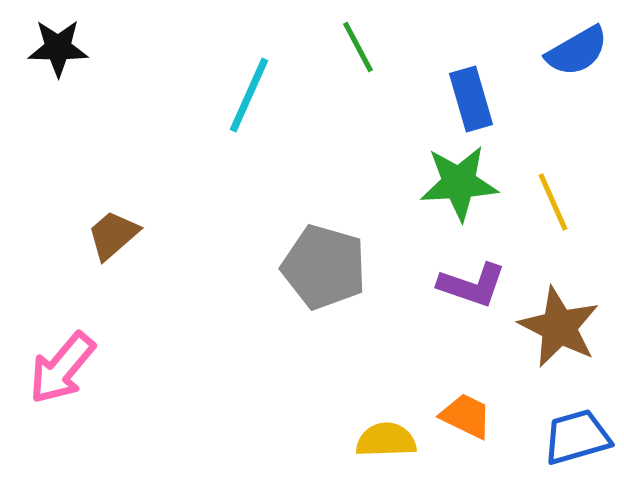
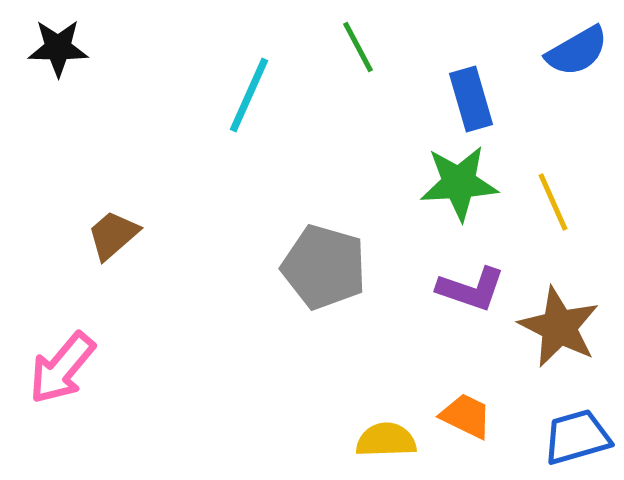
purple L-shape: moved 1 px left, 4 px down
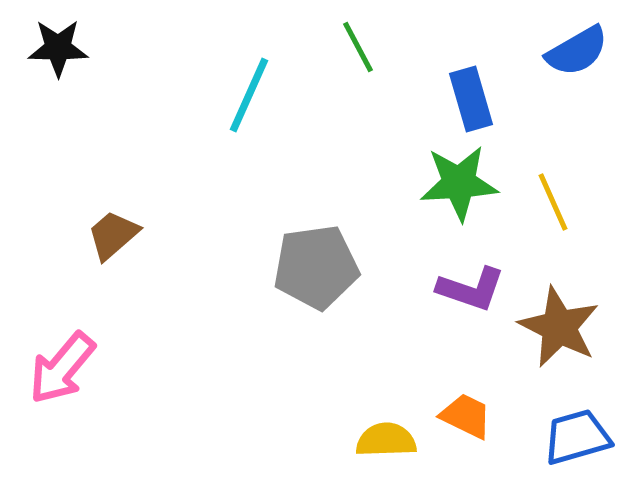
gray pentagon: moved 8 px left; rotated 24 degrees counterclockwise
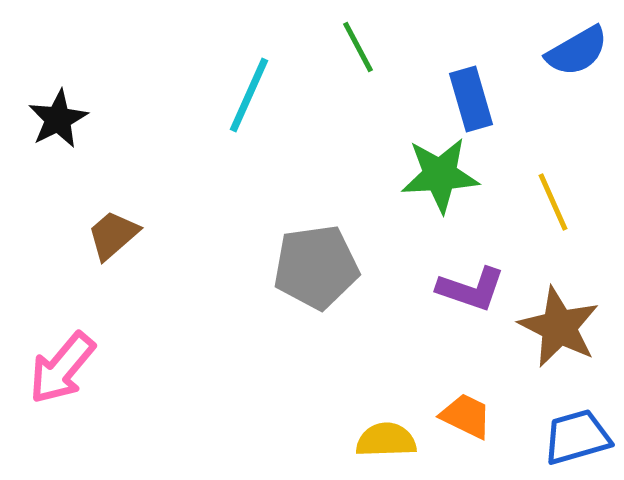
black star: moved 71 px down; rotated 28 degrees counterclockwise
green star: moved 19 px left, 8 px up
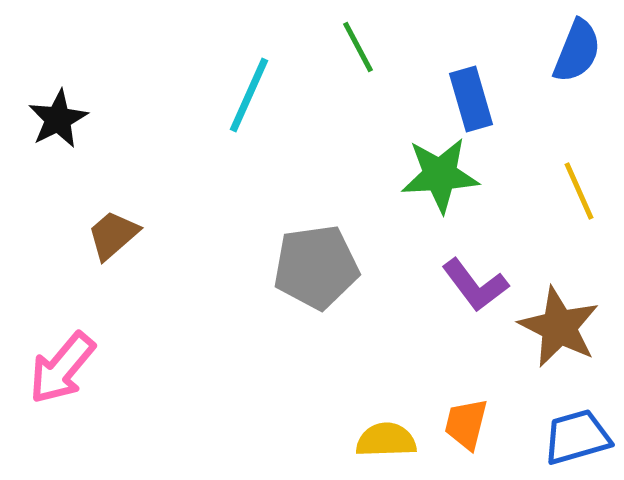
blue semicircle: rotated 38 degrees counterclockwise
yellow line: moved 26 px right, 11 px up
purple L-shape: moved 4 px right, 4 px up; rotated 34 degrees clockwise
orange trapezoid: moved 8 px down; rotated 102 degrees counterclockwise
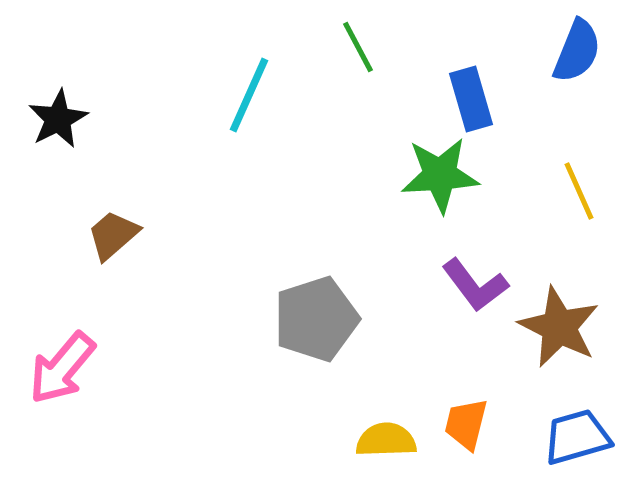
gray pentagon: moved 52 px down; rotated 10 degrees counterclockwise
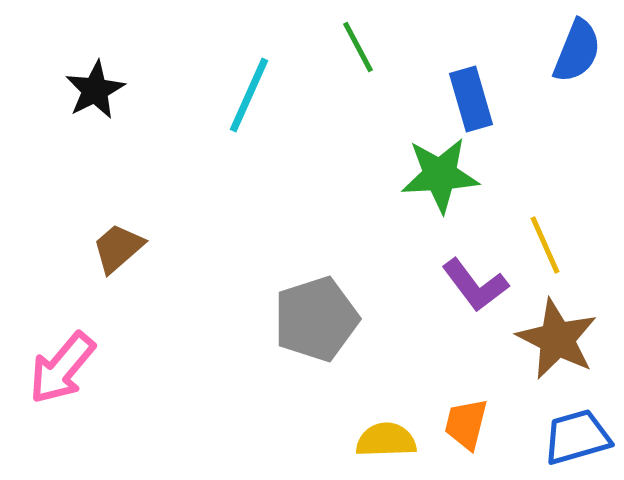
black star: moved 37 px right, 29 px up
yellow line: moved 34 px left, 54 px down
brown trapezoid: moved 5 px right, 13 px down
brown star: moved 2 px left, 12 px down
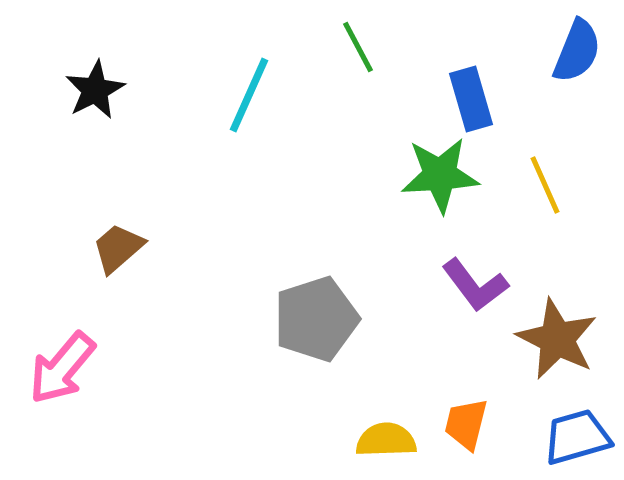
yellow line: moved 60 px up
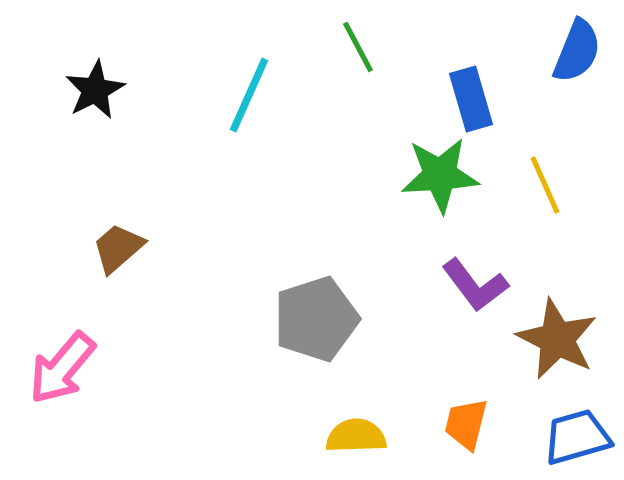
yellow semicircle: moved 30 px left, 4 px up
